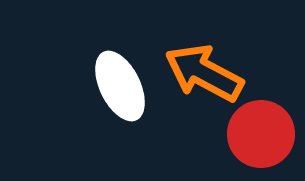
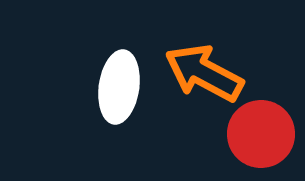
white ellipse: moved 1 px left, 1 px down; rotated 34 degrees clockwise
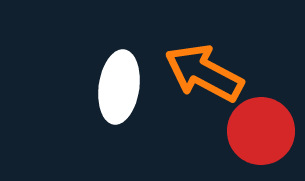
red circle: moved 3 px up
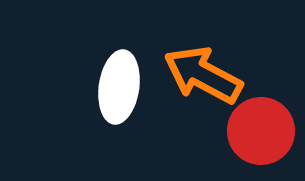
orange arrow: moved 1 px left, 2 px down
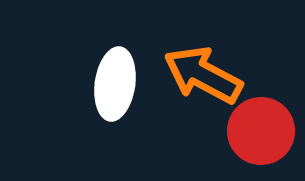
white ellipse: moved 4 px left, 3 px up
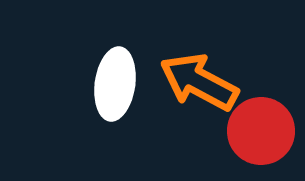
orange arrow: moved 4 px left, 7 px down
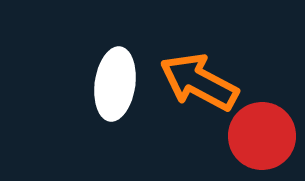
red circle: moved 1 px right, 5 px down
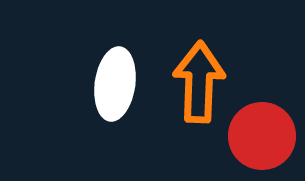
orange arrow: rotated 64 degrees clockwise
